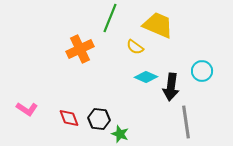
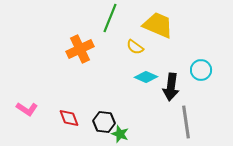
cyan circle: moved 1 px left, 1 px up
black hexagon: moved 5 px right, 3 px down
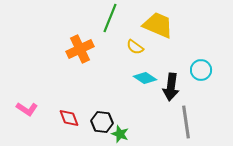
cyan diamond: moved 1 px left, 1 px down; rotated 10 degrees clockwise
black hexagon: moved 2 px left
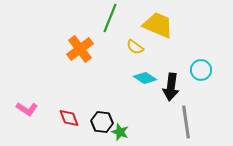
orange cross: rotated 12 degrees counterclockwise
green star: moved 2 px up
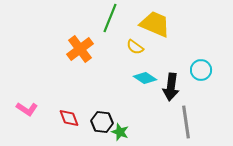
yellow trapezoid: moved 3 px left, 1 px up
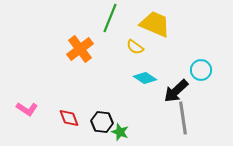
black arrow: moved 5 px right, 4 px down; rotated 40 degrees clockwise
gray line: moved 3 px left, 4 px up
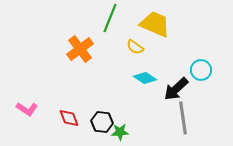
black arrow: moved 2 px up
green star: rotated 24 degrees counterclockwise
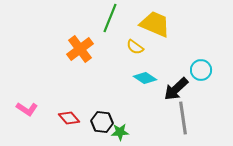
red diamond: rotated 20 degrees counterclockwise
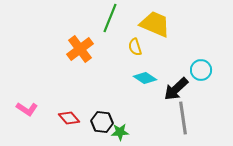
yellow semicircle: rotated 36 degrees clockwise
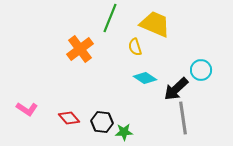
green star: moved 4 px right
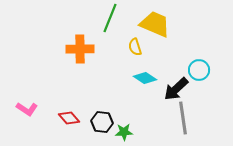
orange cross: rotated 36 degrees clockwise
cyan circle: moved 2 px left
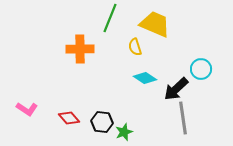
cyan circle: moved 2 px right, 1 px up
green star: rotated 18 degrees counterclockwise
